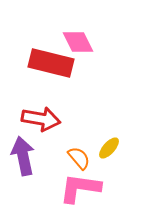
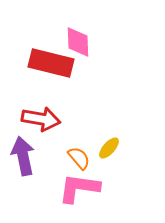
pink diamond: rotated 24 degrees clockwise
pink L-shape: moved 1 px left
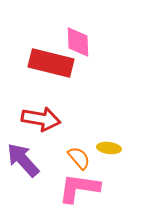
yellow ellipse: rotated 55 degrees clockwise
purple arrow: moved 4 px down; rotated 30 degrees counterclockwise
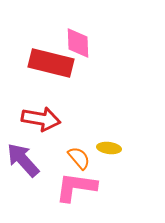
pink diamond: moved 1 px down
pink L-shape: moved 3 px left, 1 px up
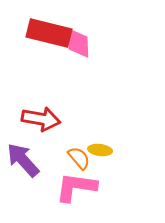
red rectangle: moved 2 px left, 30 px up
yellow ellipse: moved 9 px left, 2 px down
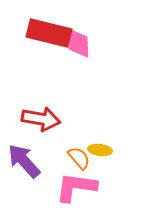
purple arrow: moved 1 px right, 1 px down
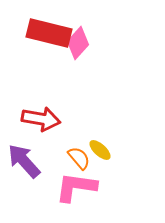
pink diamond: rotated 44 degrees clockwise
yellow ellipse: rotated 35 degrees clockwise
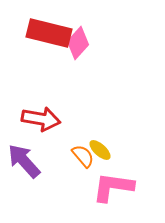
orange semicircle: moved 4 px right, 2 px up
pink L-shape: moved 37 px right
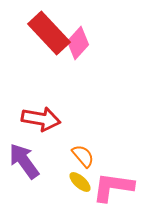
red rectangle: rotated 33 degrees clockwise
yellow ellipse: moved 20 px left, 32 px down
purple arrow: rotated 6 degrees clockwise
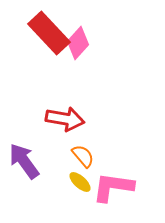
red arrow: moved 24 px right
